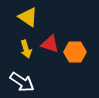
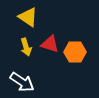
yellow arrow: moved 2 px up
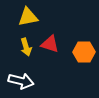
yellow triangle: rotated 45 degrees counterclockwise
orange hexagon: moved 9 px right
white arrow: moved 1 px left, 1 px up; rotated 20 degrees counterclockwise
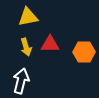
red triangle: rotated 18 degrees counterclockwise
white arrow: rotated 90 degrees counterclockwise
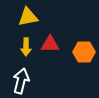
yellow arrow: rotated 18 degrees clockwise
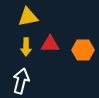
orange hexagon: moved 1 px left, 2 px up
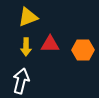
yellow triangle: rotated 10 degrees counterclockwise
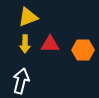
yellow arrow: moved 1 px left, 3 px up
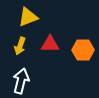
yellow arrow: moved 5 px left, 2 px down; rotated 18 degrees clockwise
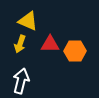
yellow triangle: moved 4 px down; rotated 45 degrees clockwise
yellow arrow: moved 2 px up
orange hexagon: moved 8 px left, 1 px down
